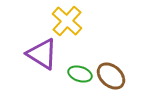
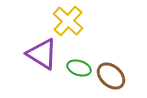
yellow cross: moved 1 px right
green ellipse: moved 1 px left, 6 px up
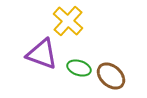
purple triangle: rotated 12 degrees counterclockwise
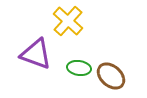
purple triangle: moved 6 px left
green ellipse: rotated 10 degrees counterclockwise
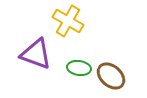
yellow cross: rotated 12 degrees counterclockwise
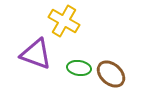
yellow cross: moved 4 px left
brown ellipse: moved 2 px up
